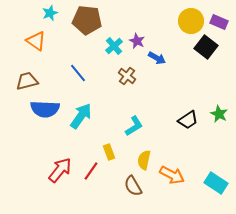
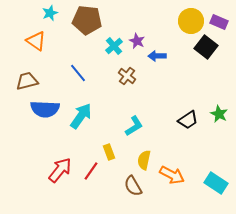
blue arrow: moved 2 px up; rotated 150 degrees clockwise
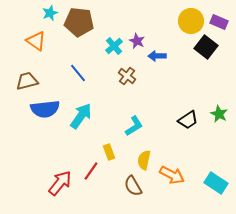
brown pentagon: moved 8 px left, 2 px down
blue semicircle: rotated 8 degrees counterclockwise
red arrow: moved 13 px down
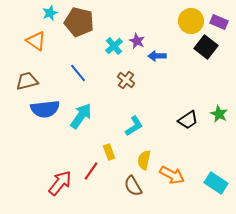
brown pentagon: rotated 8 degrees clockwise
brown cross: moved 1 px left, 4 px down
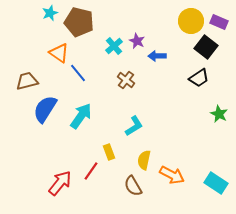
orange triangle: moved 23 px right, 12 px down
blue semicircle: rotated 128 degrees clockwise
black trapezoid: moved 11 px right, 42 px up
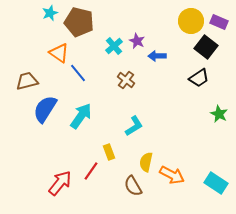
yellow semicircle: moved 2 px right, 2 px down
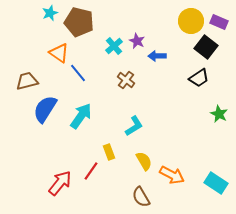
yellow semicircle: moved 2 px left, 1 px up; rotated 138 degrees clockwise
brown semicircle: moved 8 px right, 11 px down
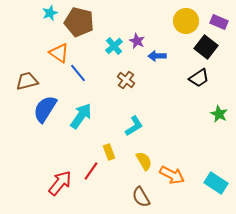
yellow circle: moved 5 px left
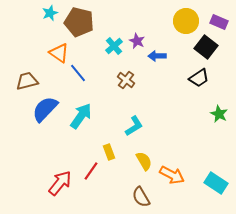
blue semicircle: rotated 12 degrees clockwise
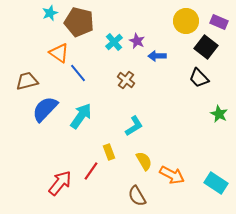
cyan cross: moved 4 px up
black trapezoid: rotated 80 degrees clockwise
brown semicircle: moved 4 px left, 1 px up
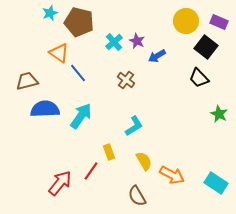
blue arrow: rotated 30 degrees counterclockwise
blue semicircle: rotated 44 degrees clockwise
